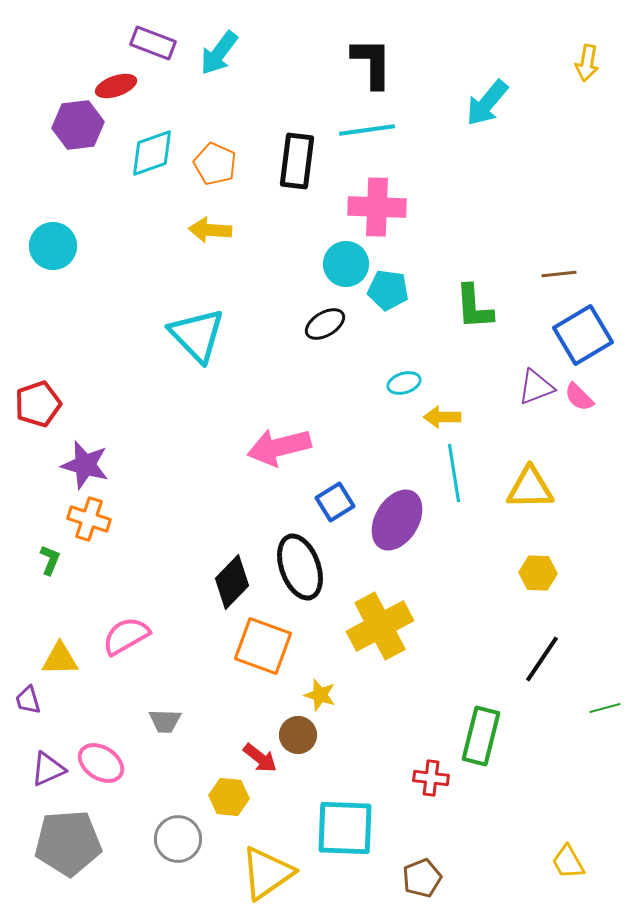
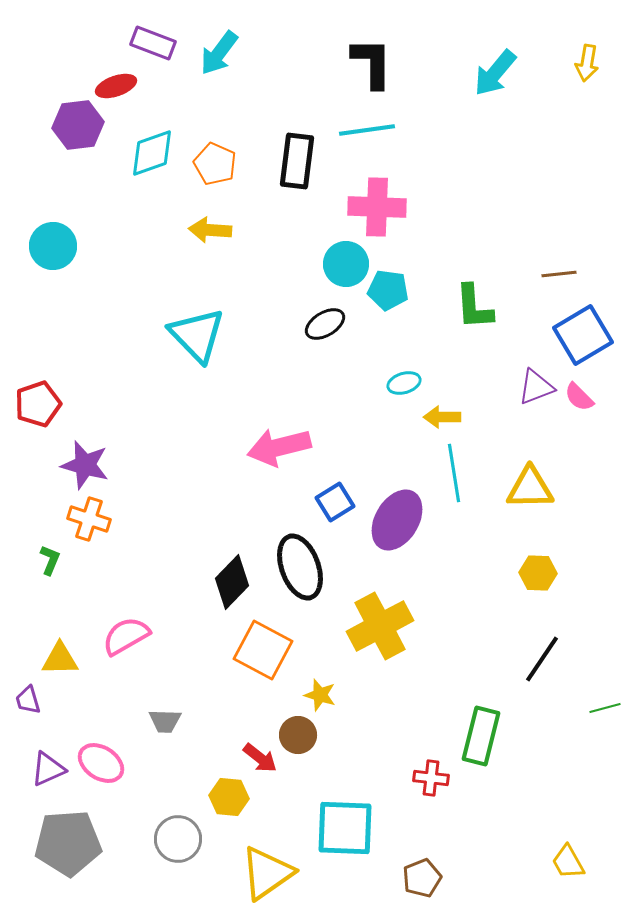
cyan arrow at (487, 103): moved 8 px right, 30 px up
orange square at (263, 646): moved 4 px down; rotated 8 degrees clockwise
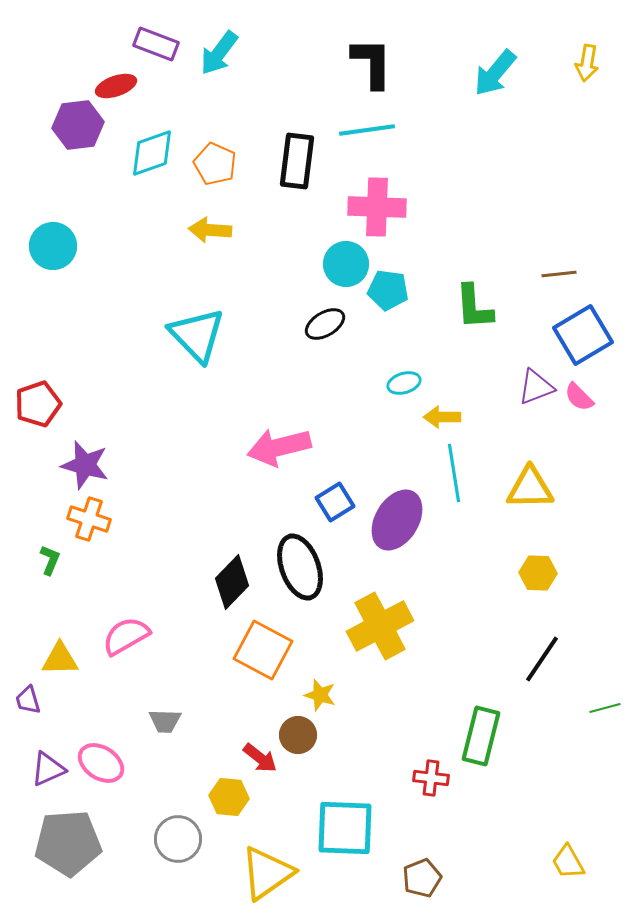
purple rectangle at (153, 43): moved 3 px right, 1 px down
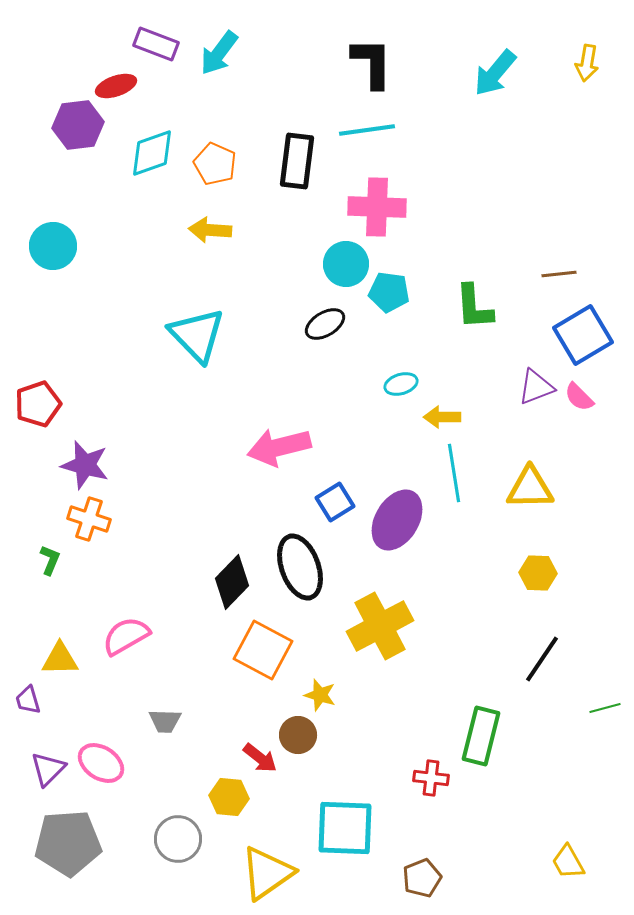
cyan pentagon at (388, 290): moved 1 px right, 2 px down
cyan ellipse at (404, 383): moved 3 px left, 1 px down
purple triangle at (48, 769): rotated 21 degrees counterclockwise
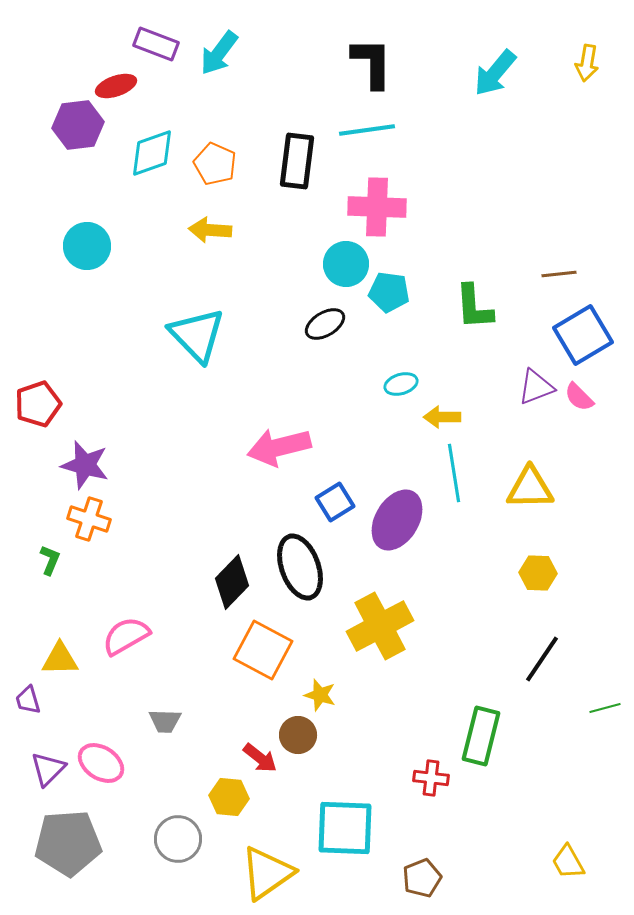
cyan circle at (53, 246): moved 34 px right
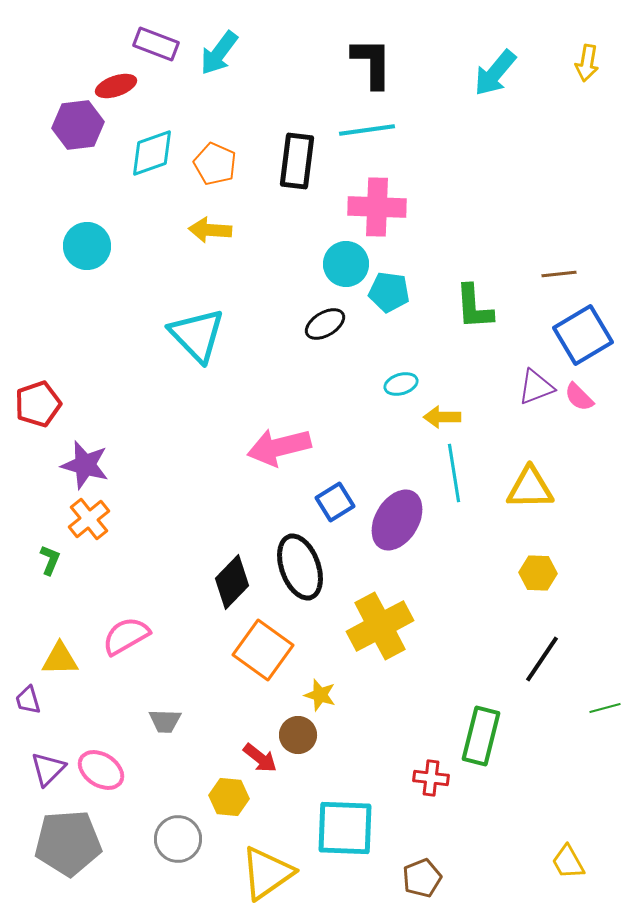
orange cross at (89, 519): rotated 33 degrees clockwise
orange square at (263, 650): rotated 8 degrees clockwise
pink ellipse at (101, 763): moved 7 px down
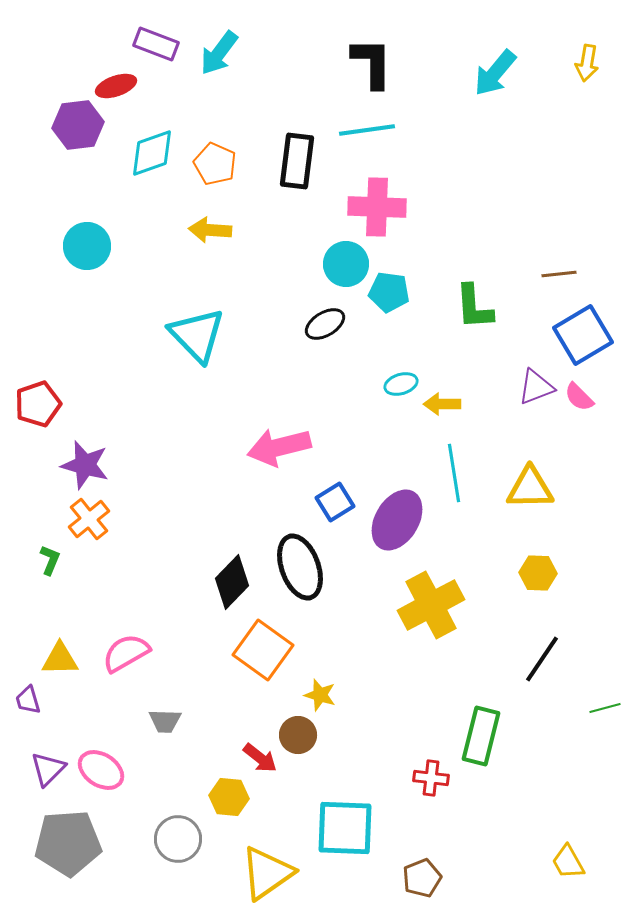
yellow arrow at (442, 417): moved 13 px up
yellow cross at (380, 626): moved 51 px right, 21 px up
pink semicircle at (126, 636): moved 17 px down
